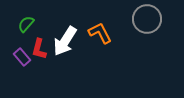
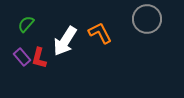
red L-shape: moved 9 px down
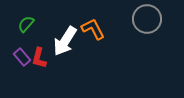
orange L-shape: moved 7 px left, 4 px up
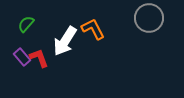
gray circle: moved 2 px right, 1 px up
red L-shape: rotated 145 degrees clockwise
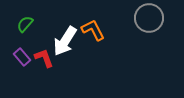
green semicircle: moved 1 px left
orange L-shape: moved 1 px down
red L-shape: moved 5 px right
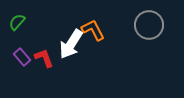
gray circle: moved 7 px down
green semicircle: moved 8 px left, 2 px up
white arrow: moved 6 px right, 3 px down
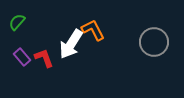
gray circle: moved 5 px right, 17 px down
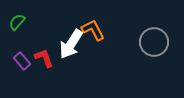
purple rectangle: moved 4 px down
